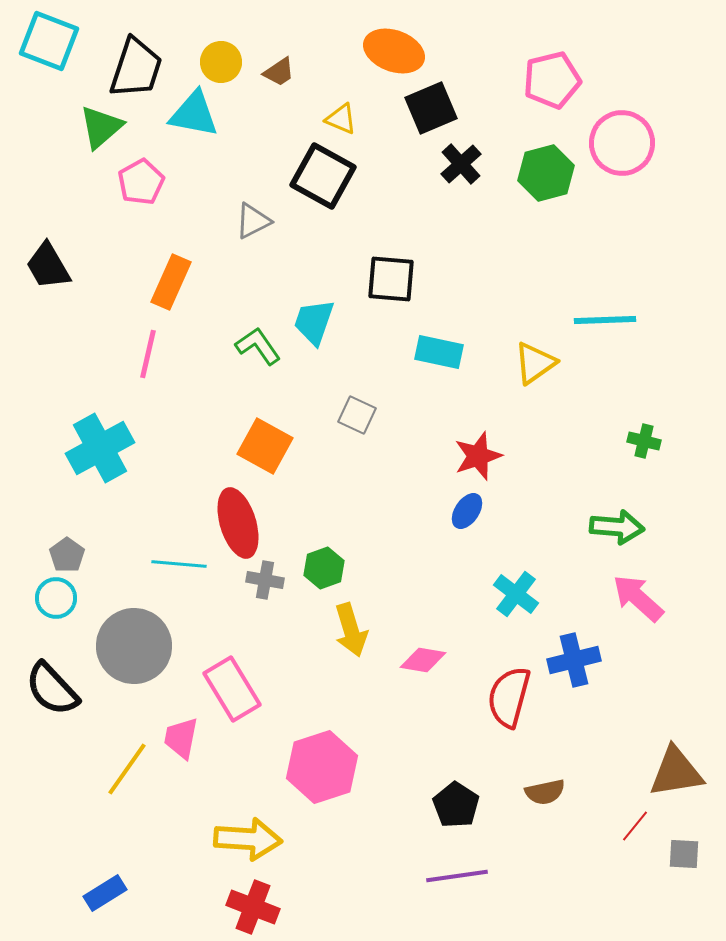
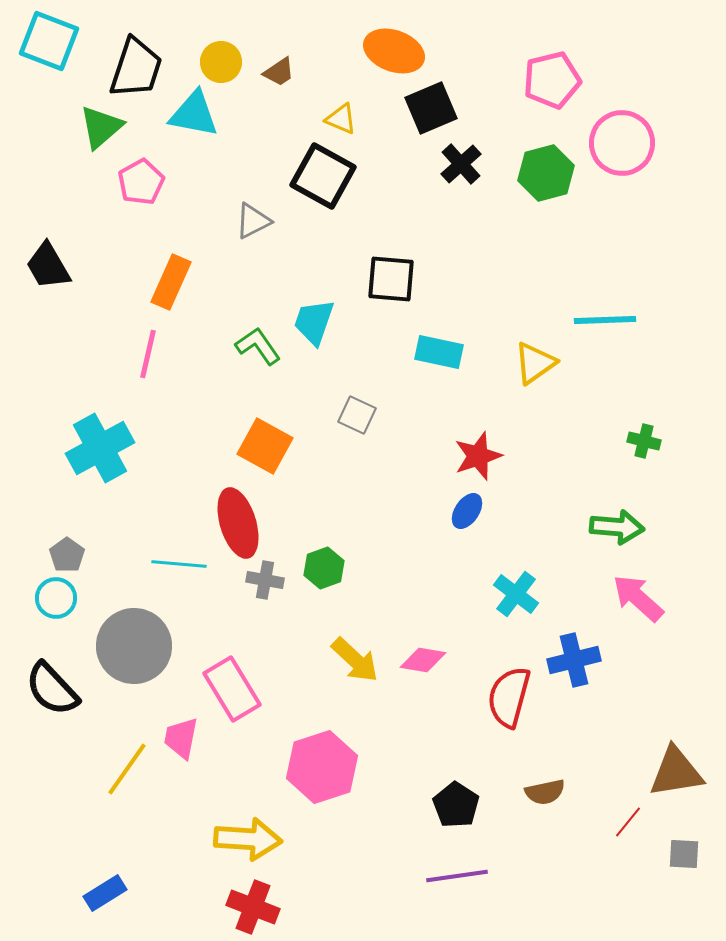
yellow arrow at (351, 630): moved 4 px right, 30 px down; rotated 30 degrees counterclockwise
red line at (635, 826): moved 7 px left, 4 px up
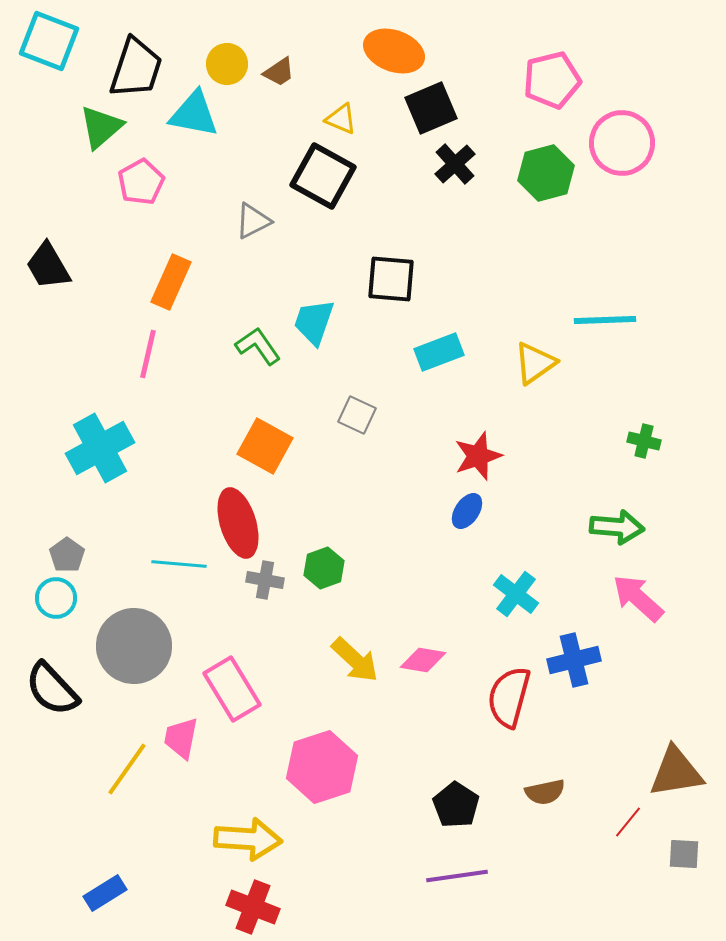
yellow circle at (221, 62): moved 6 px right, 2 px down
black cross at (461, 164): moved 6 px left
cyan rectangle at (439, 352): rotated 33 degrees counterclockwise
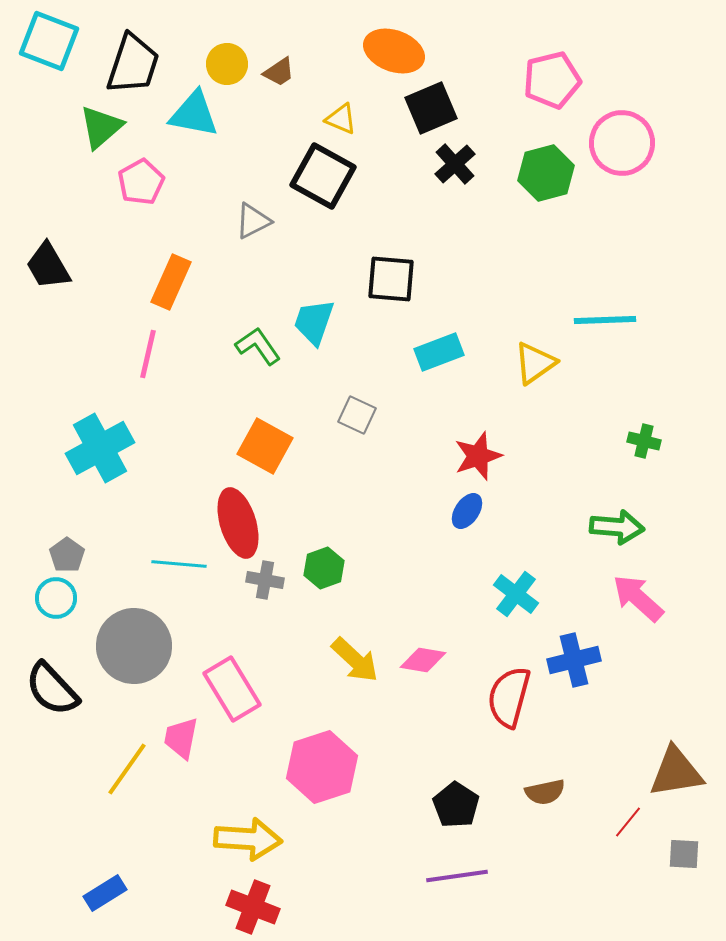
black trapezoid at (136, 68): moved 3 px left, 4 px up
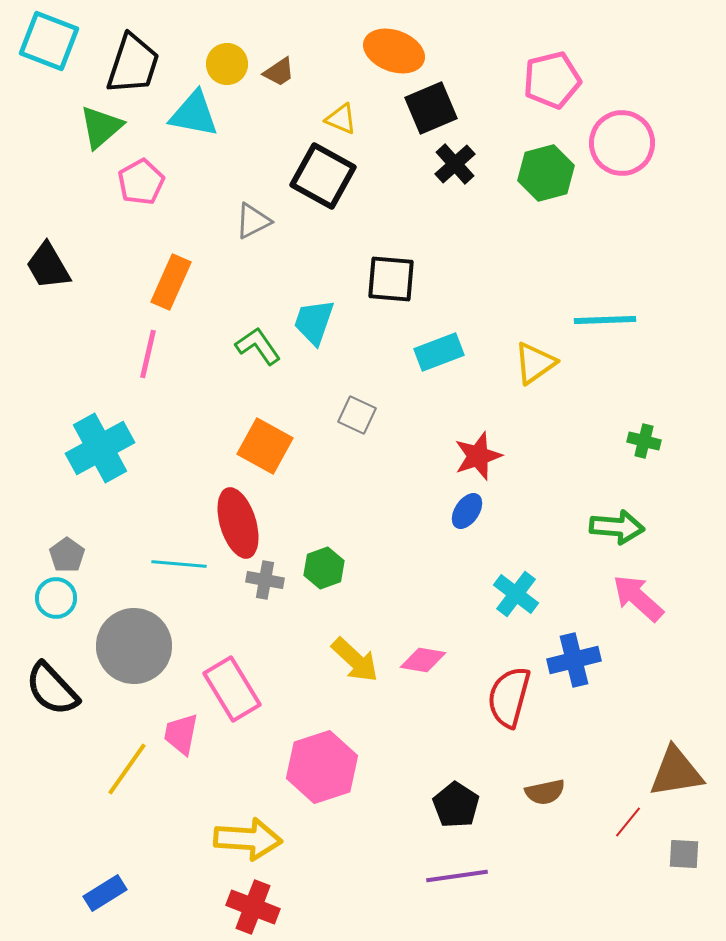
pink trapezoid at (181, 738): moved 4 px up
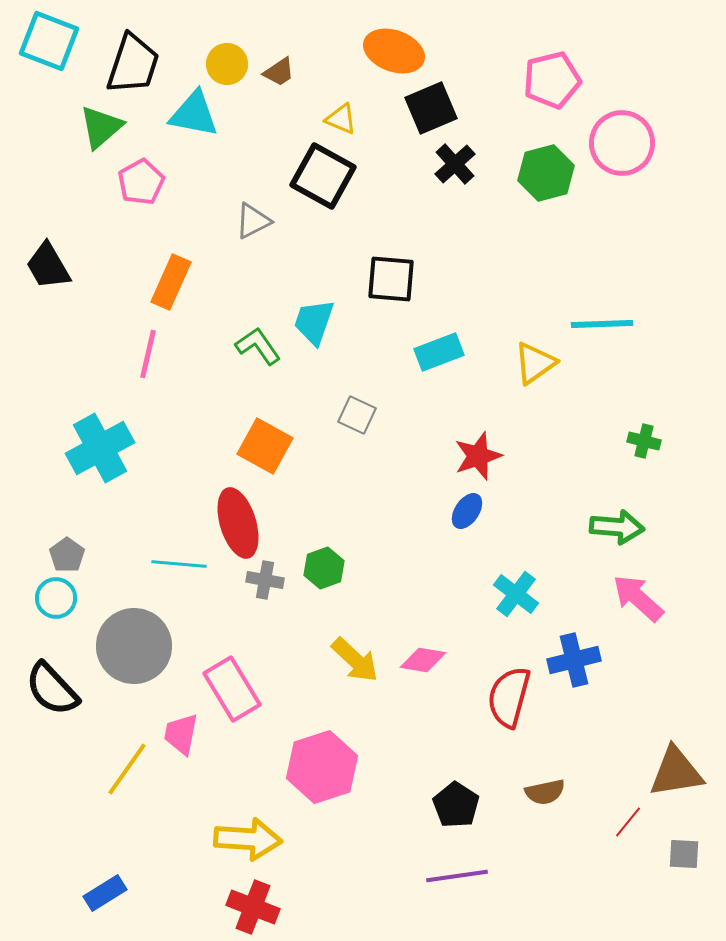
cyan line at (605, 320): moved 3 px left, 4 px down
